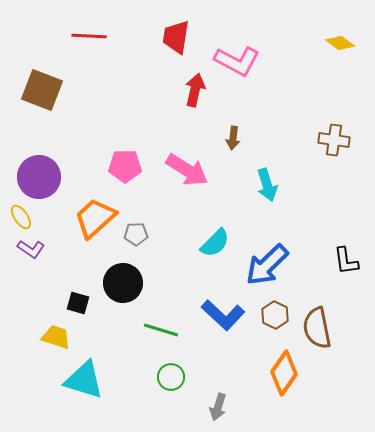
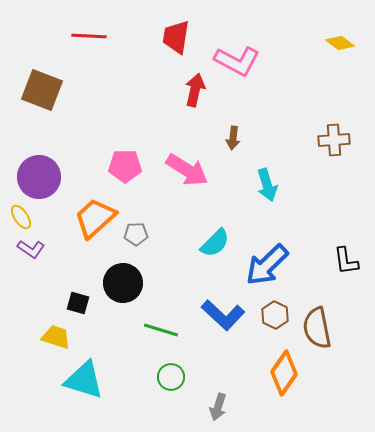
brown cross: rotated 12 degrees counterclockwise
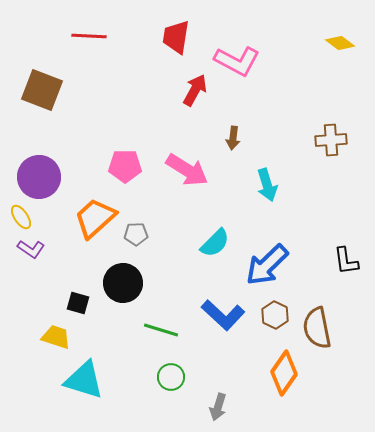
red arrow: rotated 16 degrees clockwise
brown cross: moved 3 px left
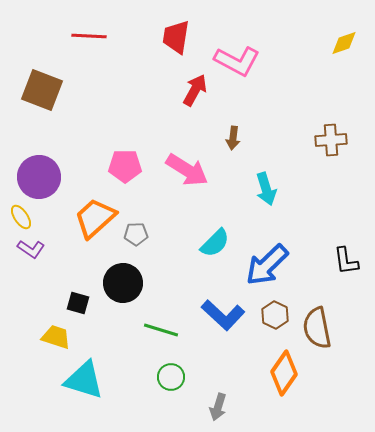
yellow diamond: moved 4 px right; rotated 56 degrees counterclockwise
cyan arrow: moved 1 px left, 4 px down
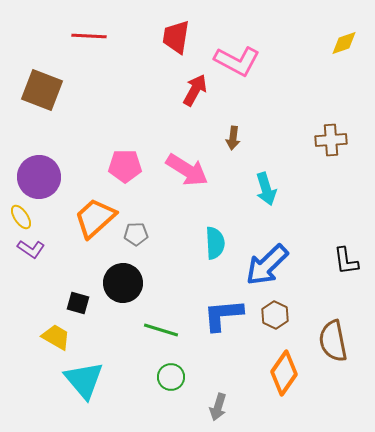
cyan semicircle: rotated 48 degrees counterclockwise
blue L-shape: rotated 132 degrees clockwise
brown semicircle: moved 16 px right, 13 px down
yellow trapezoid: rotated 12 degrees clockwise
cyan triangle: rotated 33 degrees clockwise
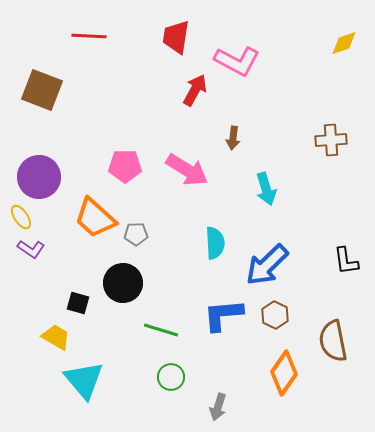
orange trapezoid: rotated 96 degrees counterclockwise
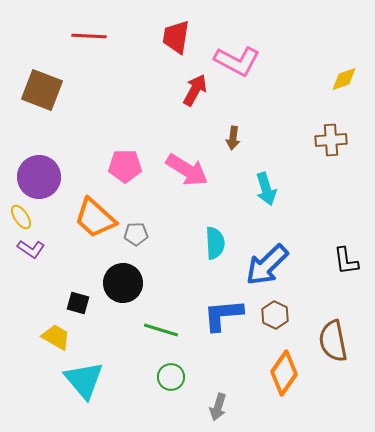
yellow diamond: moved 36 px down
